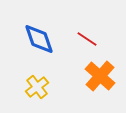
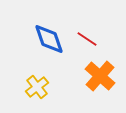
blue diamond: moved 10 px right
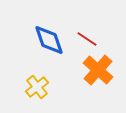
blue diamond: moved 1 px down
orange cross: moved 2 px left, 6 px up
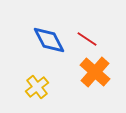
blue diamond: rotated 8 degrees counterclockwise
orange cross: moved 3 px left, 2 px down
